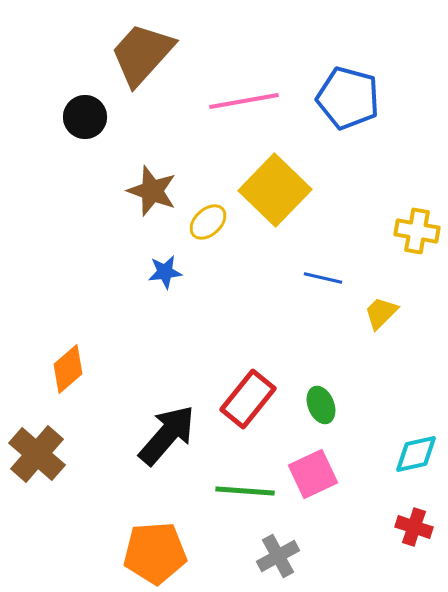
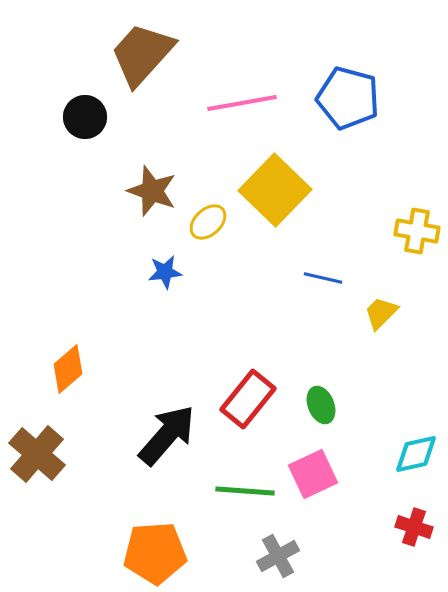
pink line: moved 2 px left, 2 px down
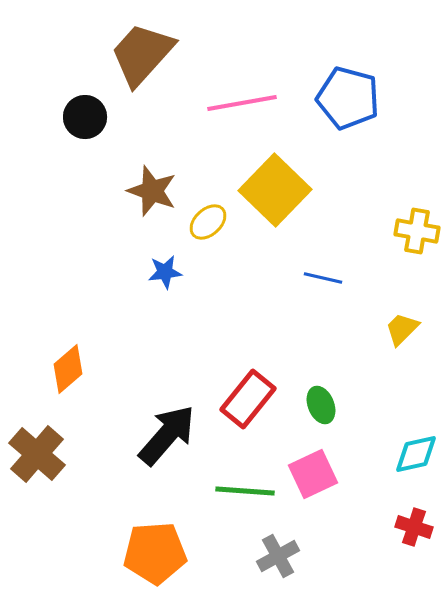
yellow trapezoid: moved 21 px right, 16 px down
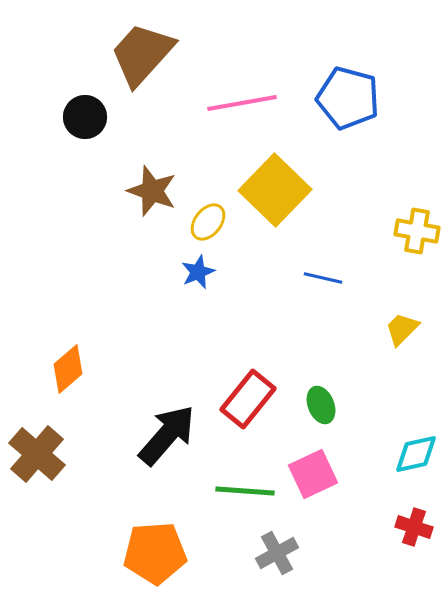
yellow ellipse: rotated 9 degrees counterclockwise
blue star: moved 33 px right; rotated 16 degrees counterclockwise
gray cross: moved 1 px left, 3 px up
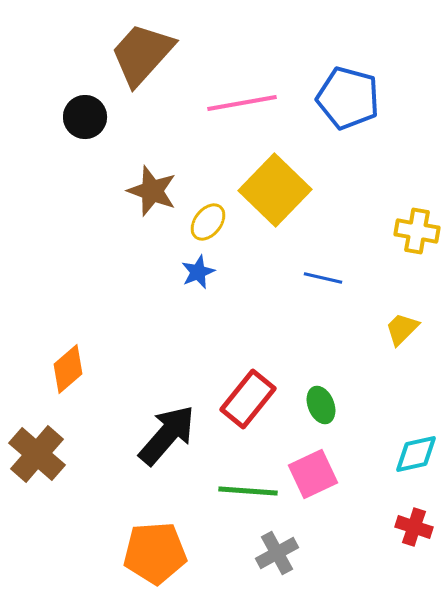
green line: moved 3 px right
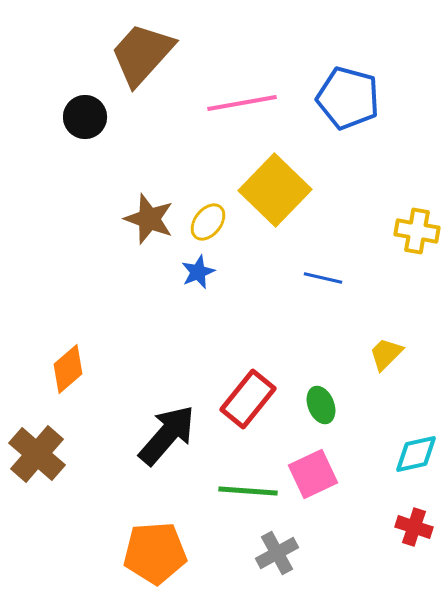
brown star: moved 3 px left, 28 px down
yellow trapezoid: moved 16 px left, 25 px down
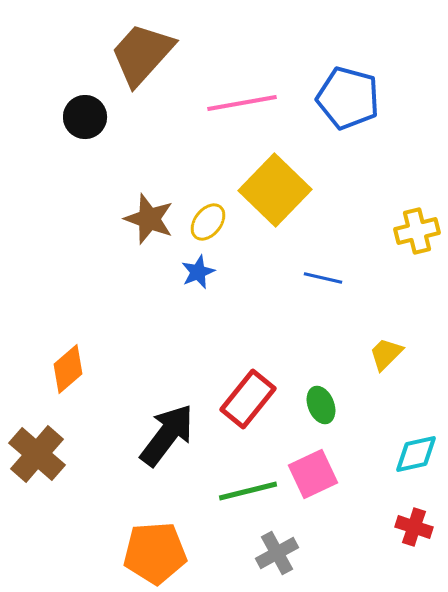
yellow cross: rotated 24 degrees counterclockwise
black arrow: rotated 4 degrees counterclockwise
green line: rotated 18 degrees counterclockwise
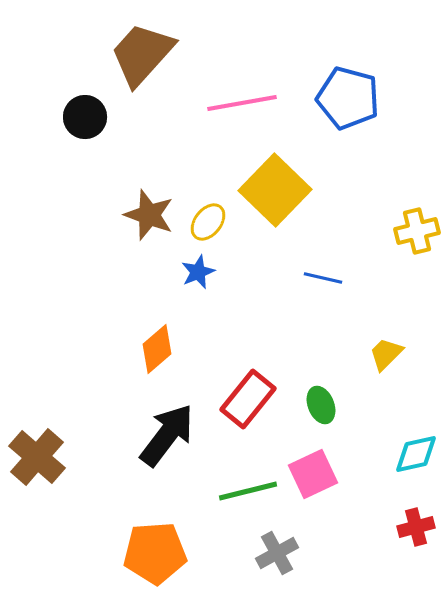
brown star: moved 4 px up
orange diamond: moved 89 px right, 20 px up
brown cross: moved 3 px down
red cross: moved 2 px right; rotated 33 degrees counterclockwise
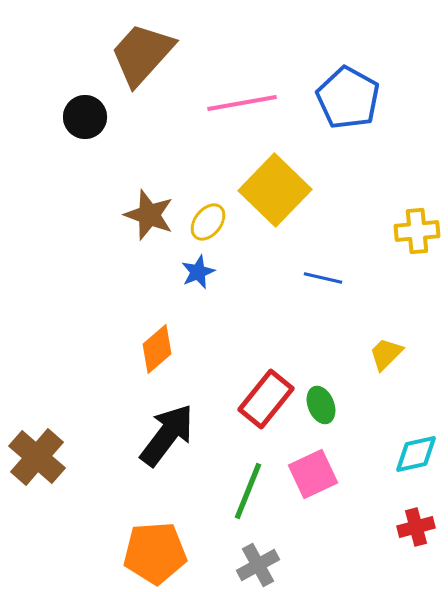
blue pentagon: rotated 14 degrees clockwise
yellow cross: rotated 9 degrees clockwise
red rectangle: moved 18 px right
green line: rotated 54 degrees counterclockwise
gray cross: moved 19 px left, 12 px down
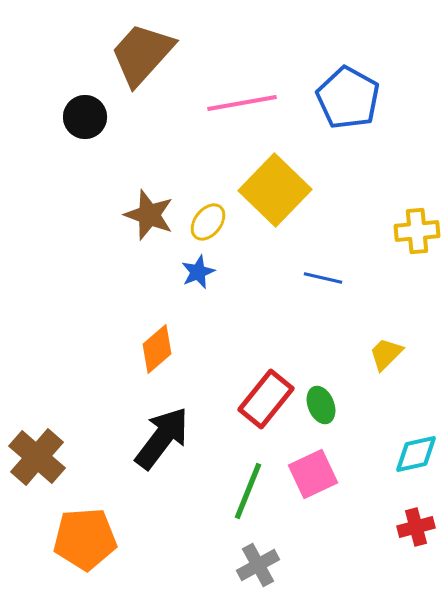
black arrow: moved 5 px left, 3 px down
orange pentagon: moved 70 px left, 14 px up
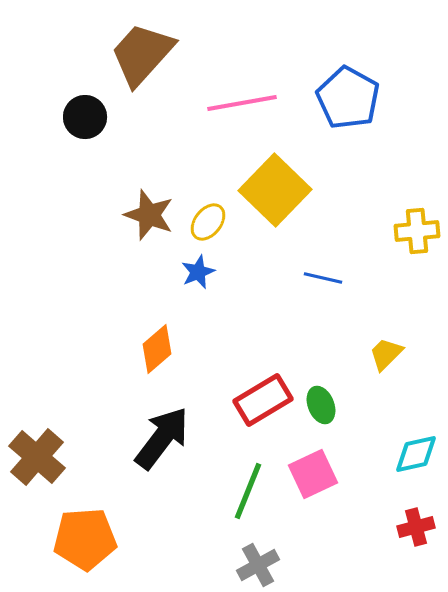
red rectangle: moved 3 px left, 1 px down; rotated 20 degrees clockwise
